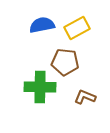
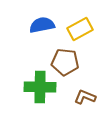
yellow rectangle: moved 3 px right, 1 px down
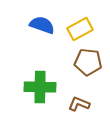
blue semicircle: rotated 30 degrees clockwise
brown pentagon: moved 23 px right
brown L-shape: moved 6 px left, 7 px down
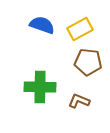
brown L-shape: moved 3 px up
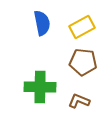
blue semicircle: moved 2 px up; rotated 60 degrees clockwise
yellow rectangle: moved 2 px right, 2 px up
brown pentagon: moved 5 px left
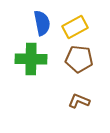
yellow rectangle: moved 7 px left
brown pentagon: moved 4 px left, 3 px up
green cross: moved 9 px left, 28 px up
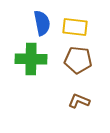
yellow rectangle: rotated 35 degrees clockwise
brown pentagon: moved 1 px left, 1 px down
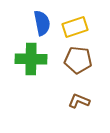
yellow rectangle: rotated 25 degrees counterclockwise
